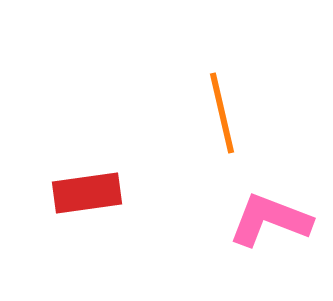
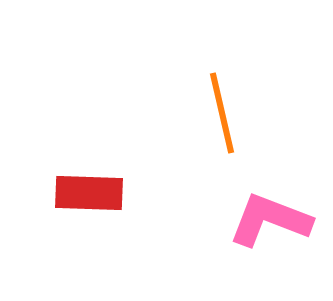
red rectangle: moved 2 px right; rotated 10 degrees clockwise
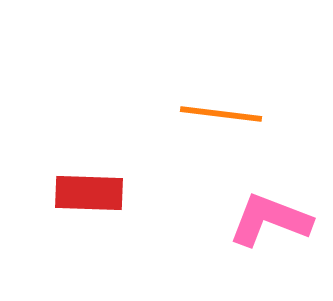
orange line: moved 1 px left, 1 px down; rotated 70 degrees counterclockwise
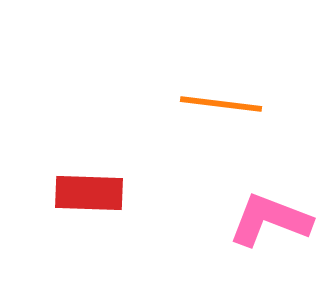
orange line: moved 10 px up
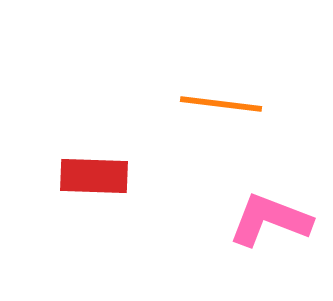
red rectangle: moved 5 px right, 17 px up
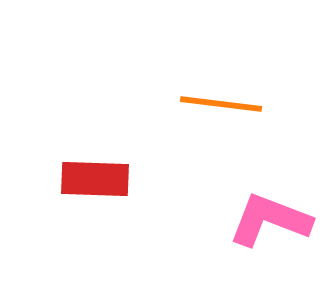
red rectangle: moved 1 px right, 3 px down
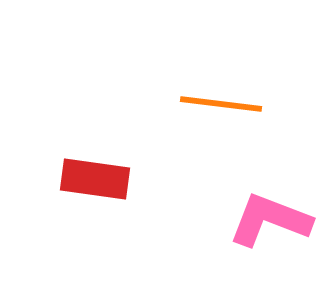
red rectangle: rotated 6 degrees clockwise
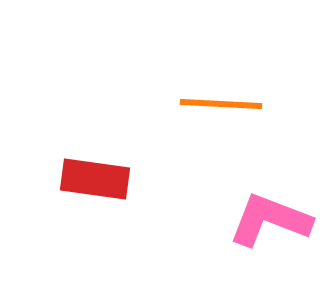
orange line: rotated 4 degrees counterclockwise
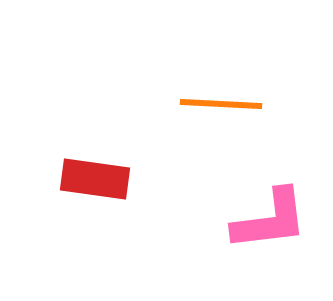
pink L-shape: rotated 152 degrees clockwise
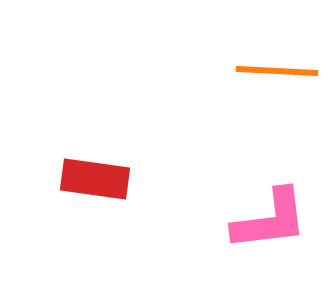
orange line: moved 56 px right, 33 px up
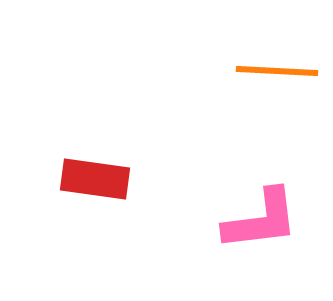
pink L-shape: moved 9 px left
